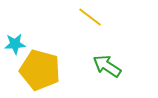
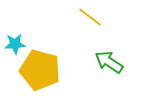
green arrow: moved 2 px right, 4 px up
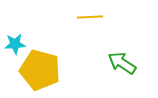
yellow line: rotated 40 degrees counterclockwise
green arrow: moved 13 px right, 1 px down
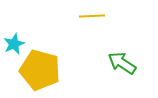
yellow line: moved 2 px right, 1 px up
cyan star: moved 1 px left; rotated 20 degrees counterclockwise
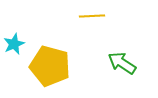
yellow pentagon: moved 10 px right, 4 px up
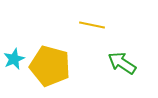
yellow line: moved 9 px down; rotated 15 degrees clockwise
cyan star: moved 15 px down
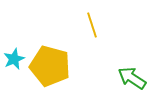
yellow line: rotated 60 degrees clockwise
green arrow: moved 10 px right, 15 px down
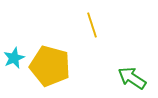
cyan star: moved 1 px up
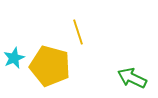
yellow line: moved 14 px left, 7 px down
green arrow: rotated 8 degrees counterclockwise
